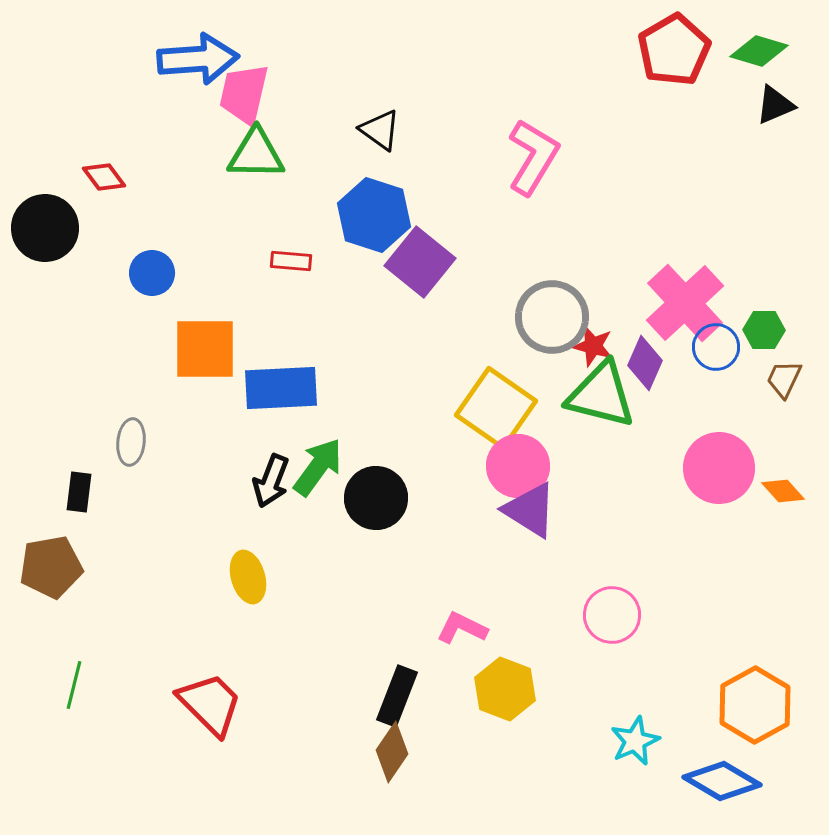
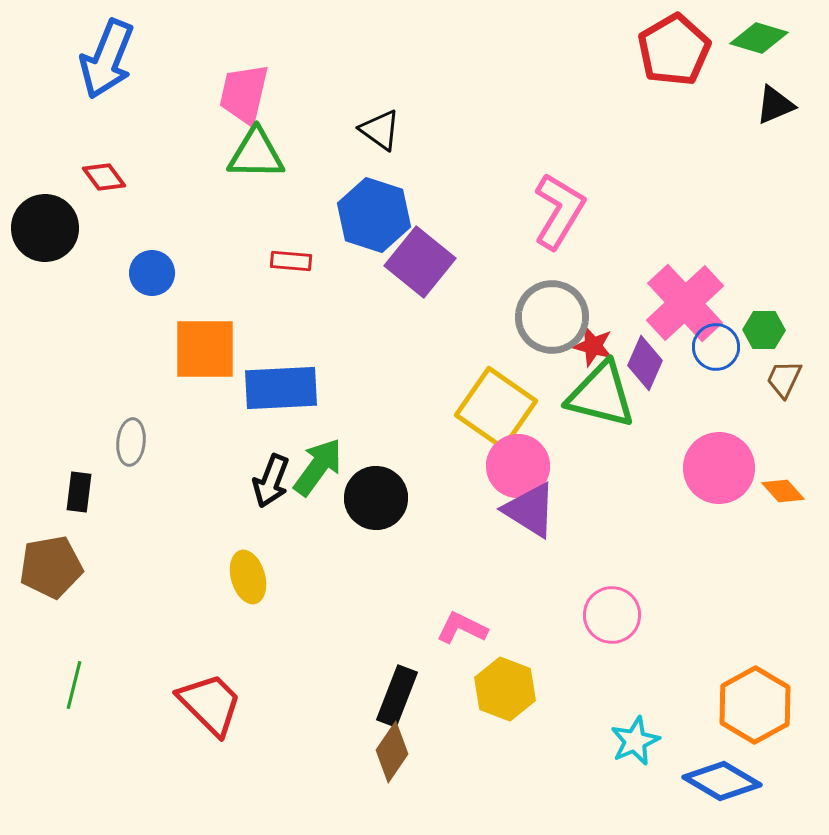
green diamond at (759, 51): moved 13 px up
blue arrow at (198, 59): moved 91 px left; rotated 116 degrees clockwise
pink L-shape at (533, 157): moved 26 px right, 54 px down
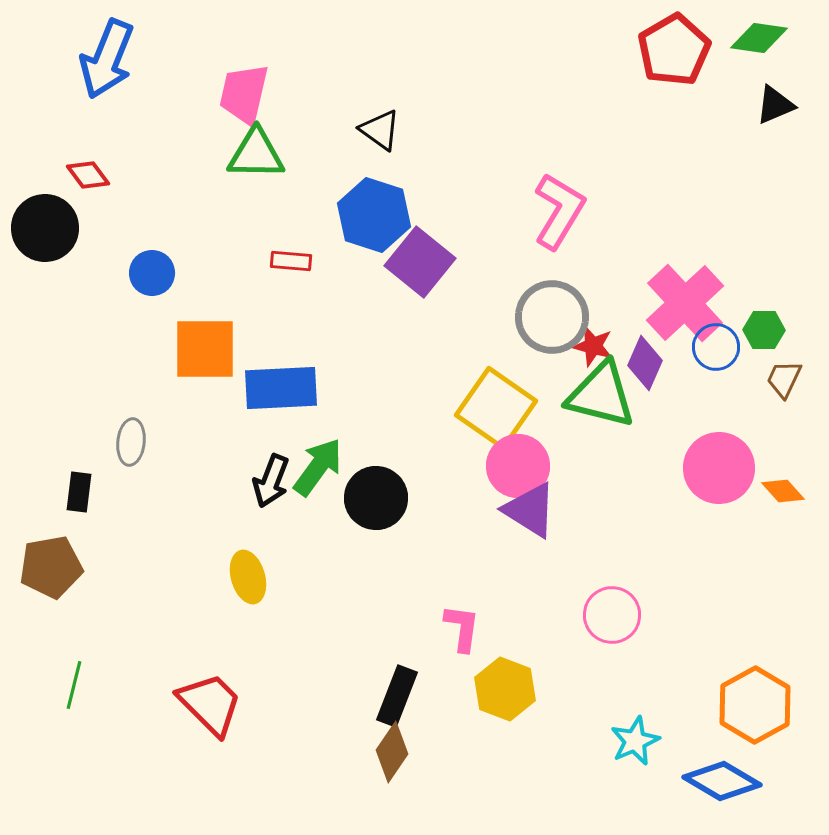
green diamond at (759, 38): rotated 8 degrees counterclockwise
red diamond at (104, 177): moved 16 px left, 2 px up
pink L-shape at (462, 628): rotated 72 degrees clockwise
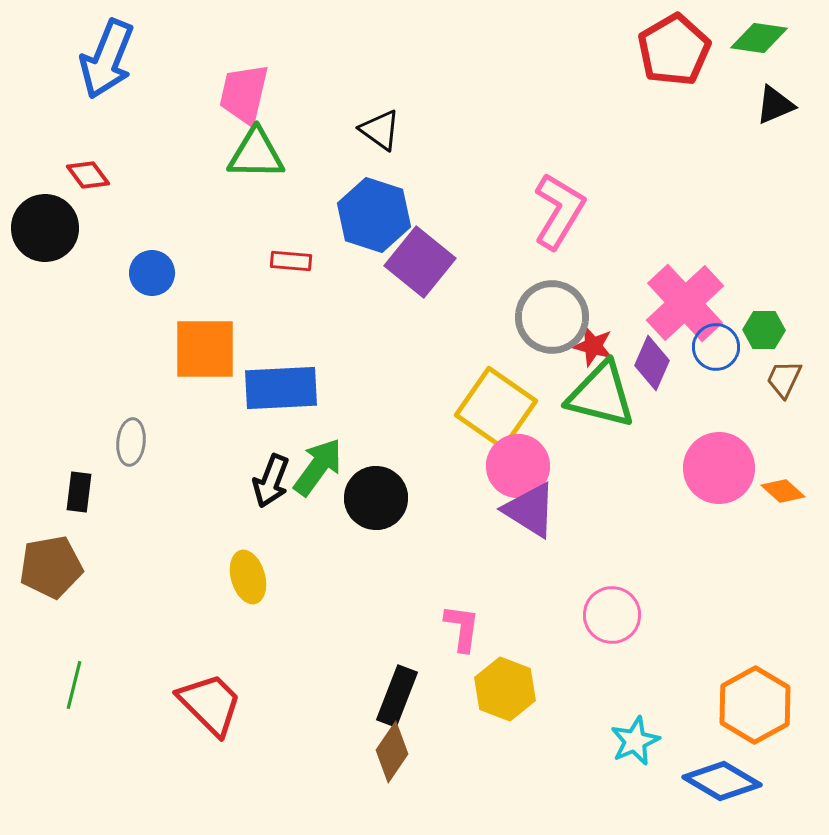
purple diamond at (645, 363): moved 7 px right
orange diamond at (783, 491): rotated 6 degrees counterclockwise
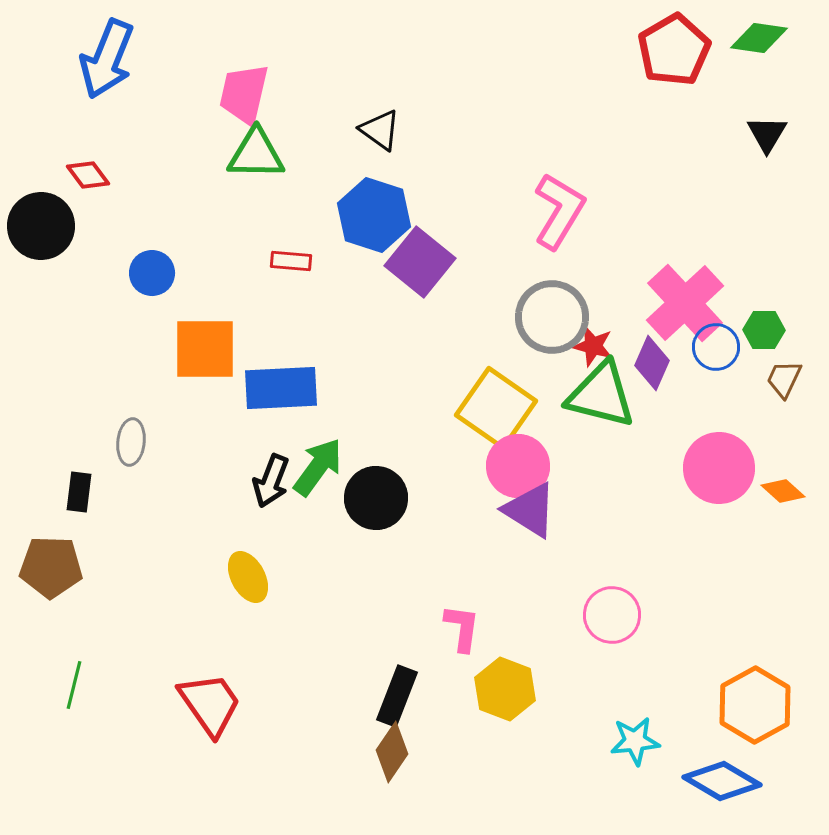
black triangle at (775, 105): moved 8 px left, 29 px down; rotated 36 degrees counterclockwise
black circle at (45, 228): moved 4 px left, 2 px up
brown pentagon at (51, 567): rotated 12 degrees clockwise
yellow ellipse at (248, 577): rotated 12 degrees counterclockwise
red trapezoid at (210, 704): rotated 10 degrees clockwise
cyan star at (635, 741): rotated 18 degrees clockwise
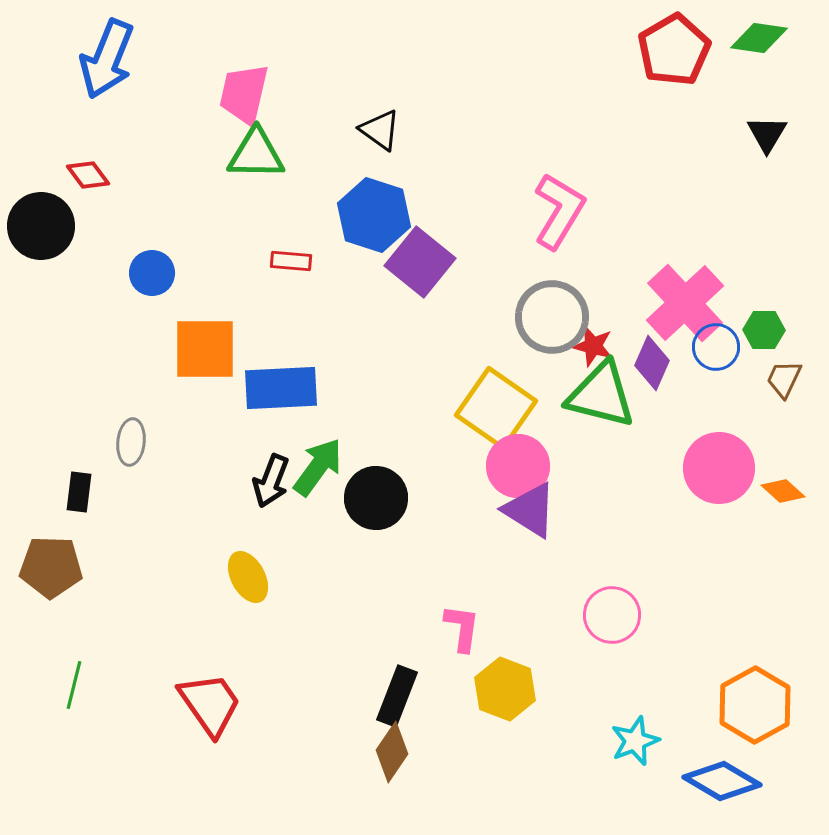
cyan star at (635, 741): rotated 15 degrees counterclockwise
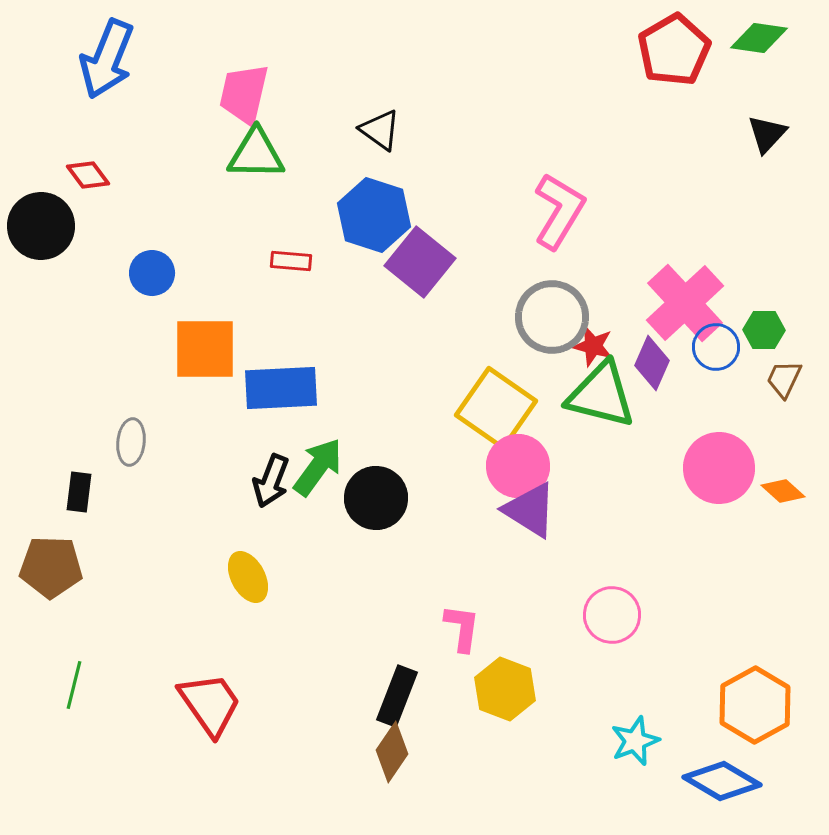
black triangle at (767, 134): rotated 12 degrees clockwise
